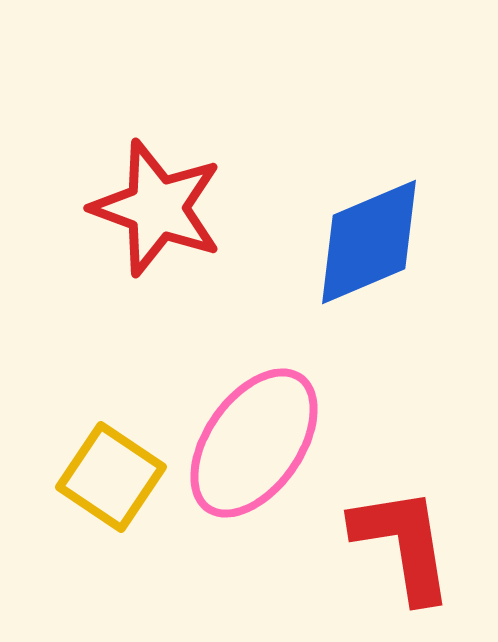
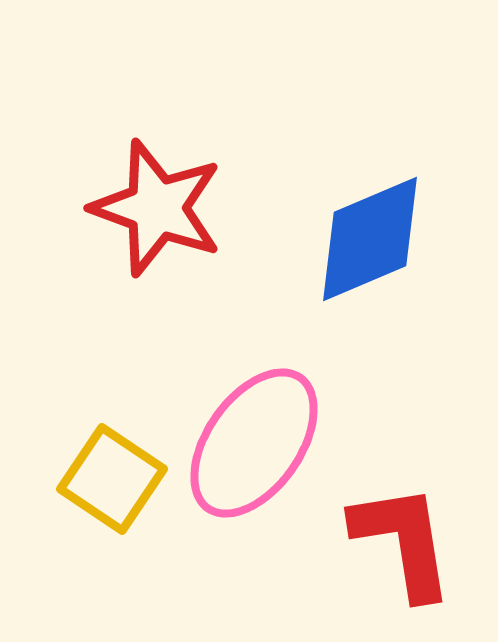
blue diamond: moved 1 px right, 3 px up
yellow square: moved 1 px right, 2 px down
red L-shape: moved 3 px up
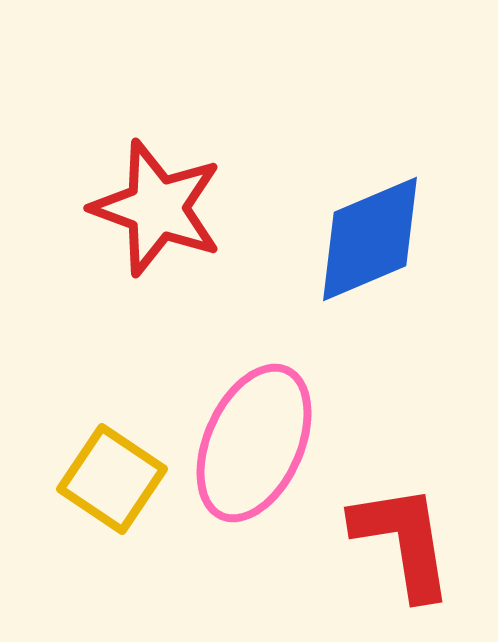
pink ellipse: rotated 11 degrees counterclockwise
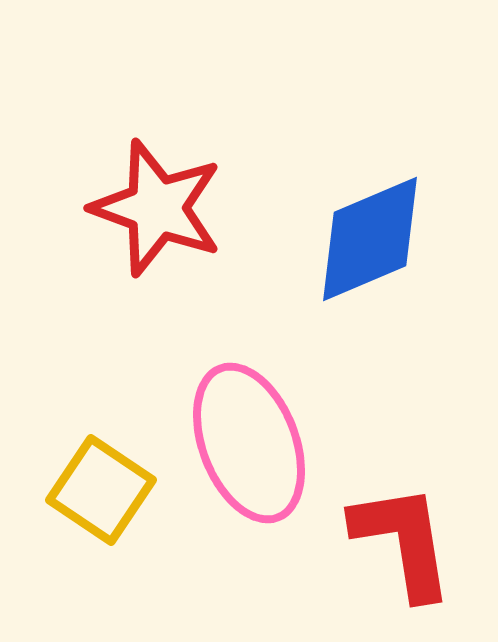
pink ellipse: moved 5 px left; rotated 45 degrees counterclockwise
yellow square: moved 11 px left, 11 px down
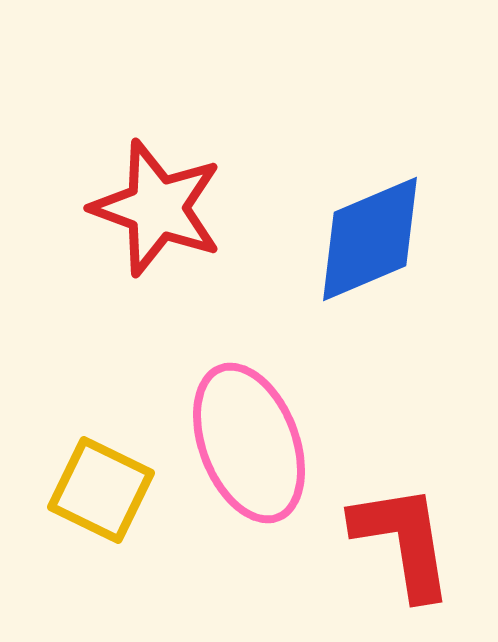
yellow square: rotated 8 degrees counterclockwise
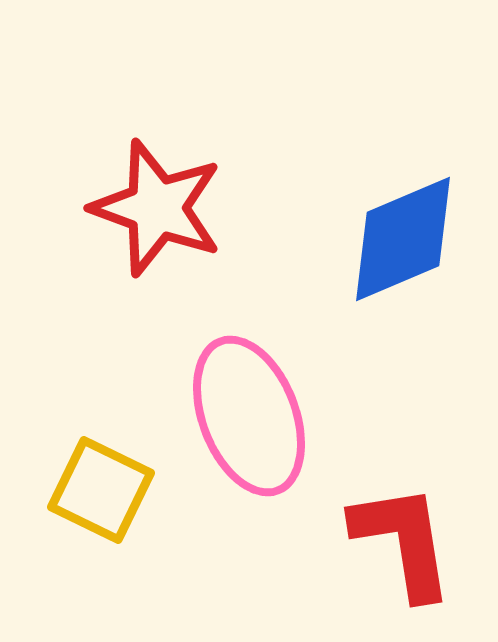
blue diamond: moved 33 px right
pink ellipse: moved 27 px up
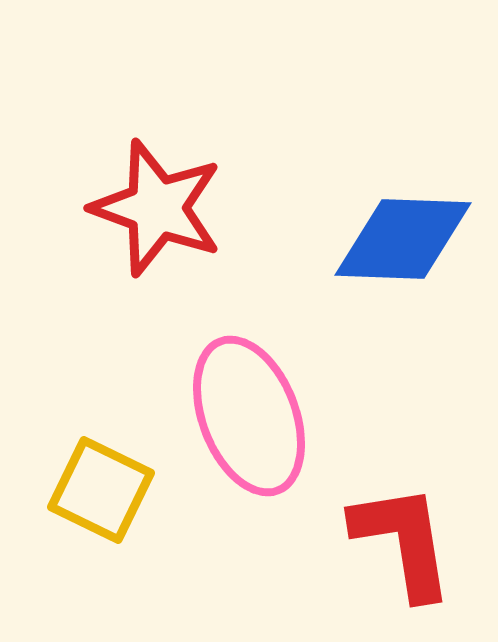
blue diamond: rotated 25 degrees clockwise
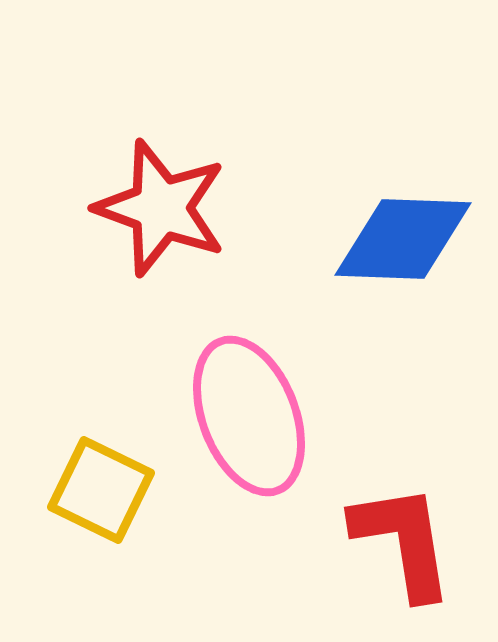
red star: moved 4 px right
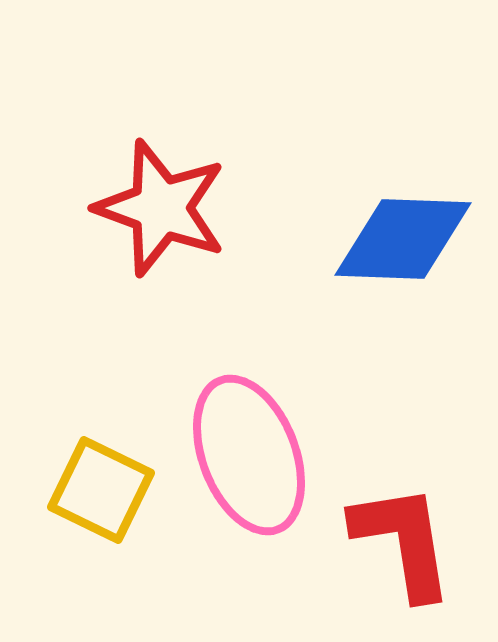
pink ellipse: moved 39 px down
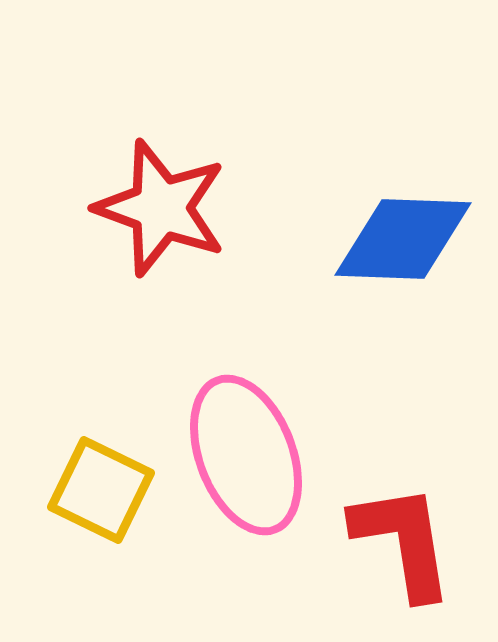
pink ellipse: moved 3 px left
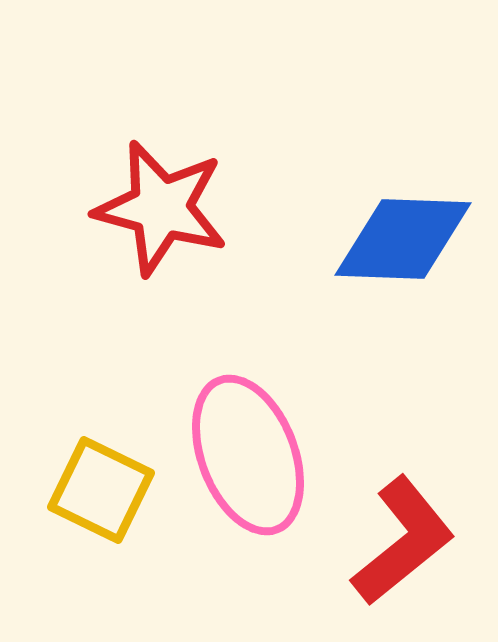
red star: rotated 5 degrees counterclockwise
pink ellipse: moved 2 px right
red L-shape: rotated 60 degrees clockwise
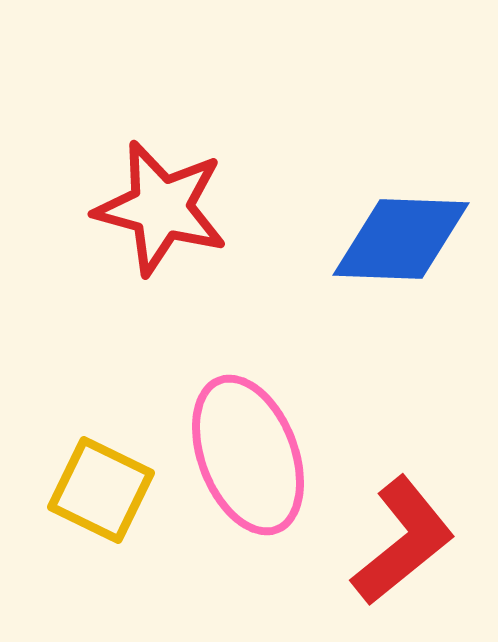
blue diamond: moved 2 px left
